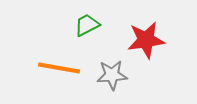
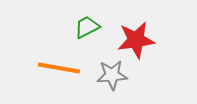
green trapezoid: moved 2 px down
red star: moved 10 px left
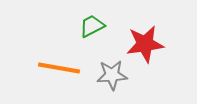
green trapezoid: moved 5 px right, 1 px up
red star: moved 9 px right, 4 px down
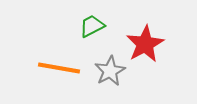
red star: rotated 21 degrees counterclockwise
gray star: moved 2 px left, 4 px up; rotated 24 degrees counterclockwise
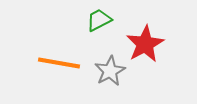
green trapezoid: moved 7 px right, 6 px up
orange line: moved 5 px up
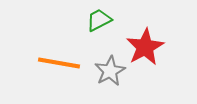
red star: moved 3 px down
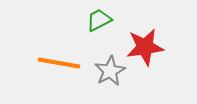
red star: rotated 21 degrees clockwise
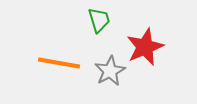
green trapezoid: rotated 100 degrees clockwise
red star: rotated 15 degrees counterclockwise
